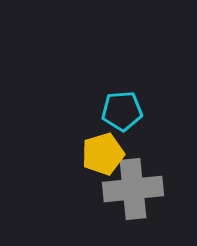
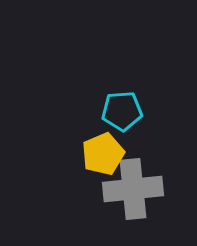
yellow pentagon: rotated 6 degrees counterclockwise
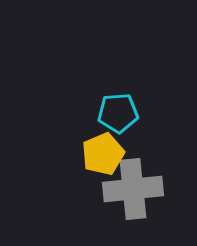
cyan pentagon: moved 4 px left, 2 px down
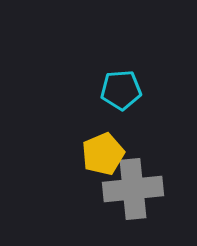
cyan pentagon: moved 3 px right, 23 px up
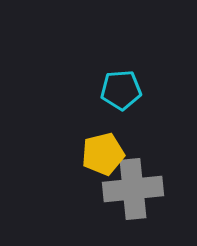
yellow pentagon: rotated 9 degrees clockwise
